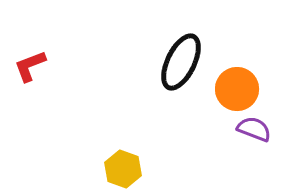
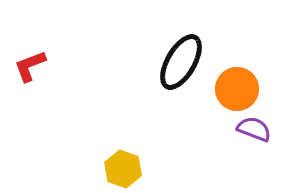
black ellipse: rotated 4 degrees clockwise
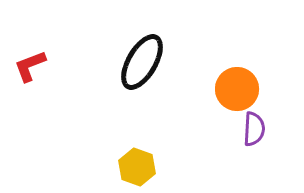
black ellipse: moved 39 px left
purple semicircle: rotated 72 degrees clockwise
yellow hexagon: moved 14 px right, 2 px up
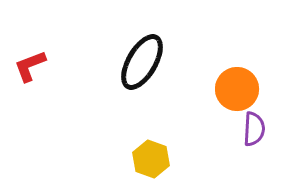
yellow hexagon: moved 14 px right, 8 px up
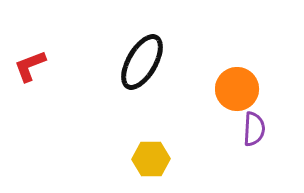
yellow hexagon: rotated 21 degrees counterclockwise
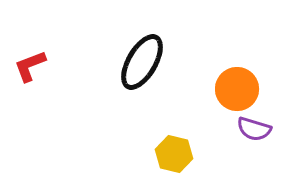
purple semicircle: rotated 104 degrees clockwise
yellow hexagon: moved 23 px right, 5 px up; rotated 15 degrees clockwise
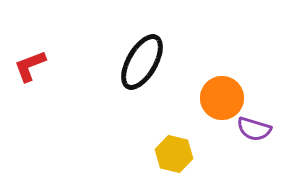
orange circle: moved 15 px left, 9 px down
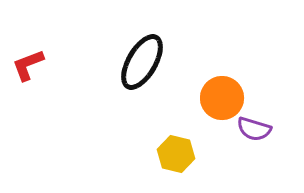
red L-shape: moved 2 px left, 1 px up
yellow hexagon: moved 2 px right
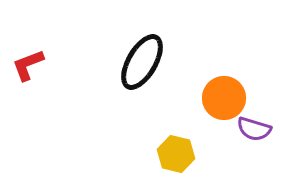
orange circle: moved 2 px right
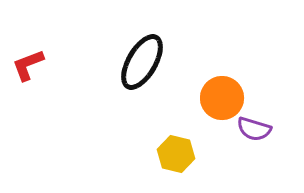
orange circle: moved 2 px left
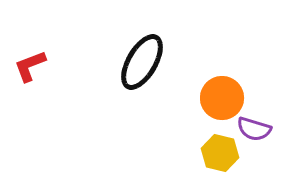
red L-shape: moved 2 px right, 1 px down
yellow hexagon: moved 44 px right, 1 px up
